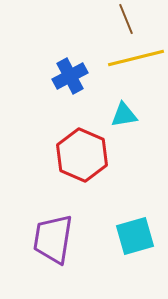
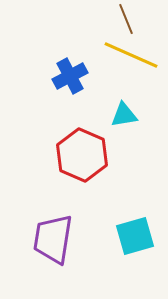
yellow line: moved 5 px left, 3 px up; rotated 38 degrees clockwise
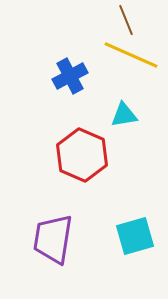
brown line: moved 1 px down
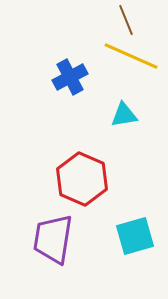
yellow line: moved 1 px down
blue cross: moved 1 px down
red hexagon: moved 24 px down
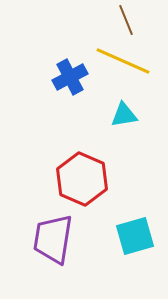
yellow line: moved 8 px left, 5 px down
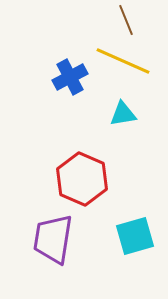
cyan triangle: moved 1 px left, 1 px up
